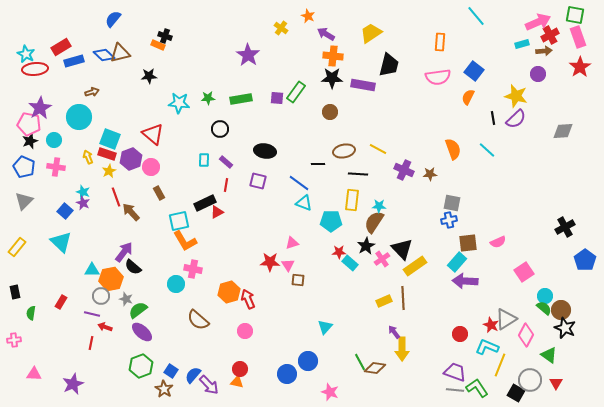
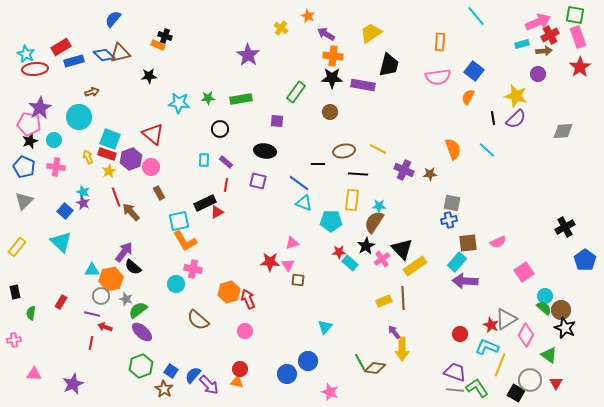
purple square at (277, 98): moved 23 px down
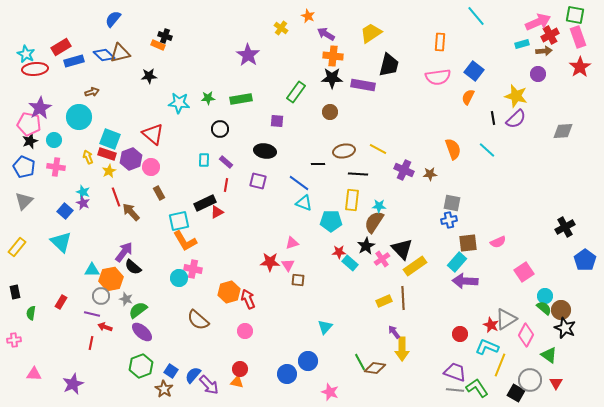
cyan circle at (176, 284): moved 3 px right, 6 px up
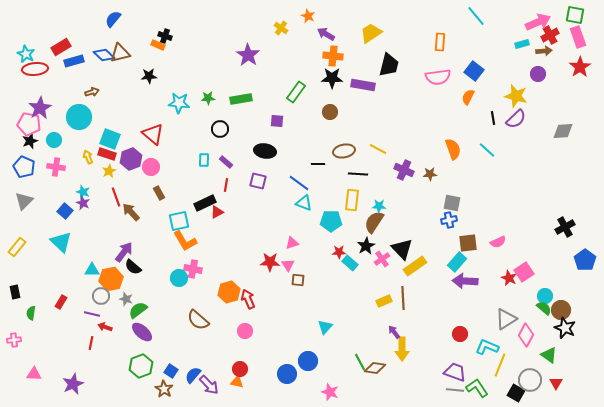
red star at (491, 325): moved 18 px right, 47 px up
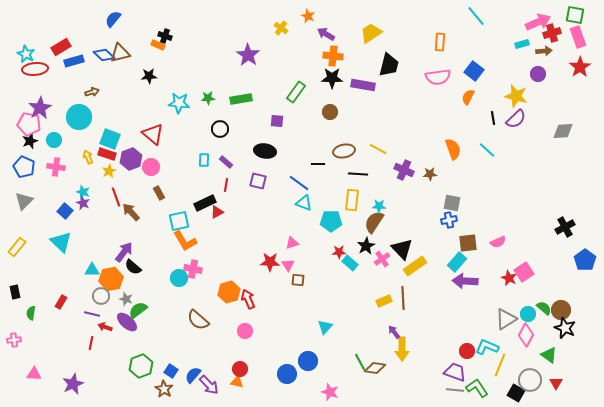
red cross at (550, 35): moved 2 px right, 2 px up; rotated 12 degrees clockwise
cyan circle at (545, 296): moved 17 px left, 18 px down
purple ellipse at (142, 332): moved 15 px left, 10 px up
red circle at (460, 334): moved 7 px right, 17 px down
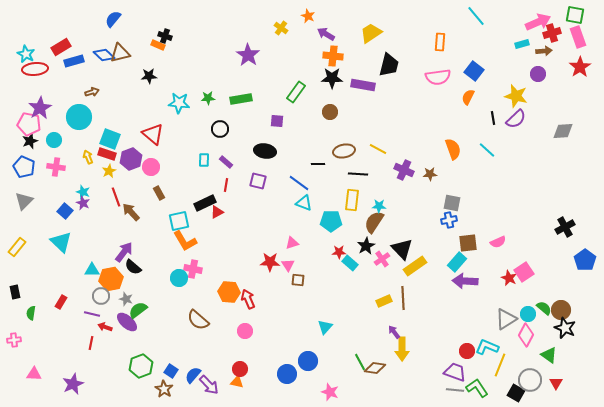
orange hexagon at (229, 292): rotated 20 degrees clockwise
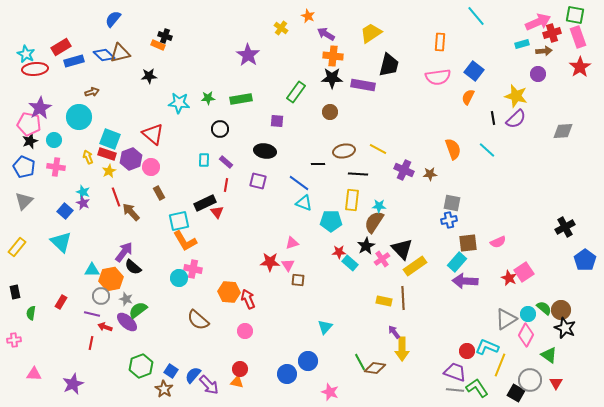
red triangle at (217, 212): rotated 40 degrees counterclockwise
yellow rectangle at (384, 301): rotated 35 degrees clockwise
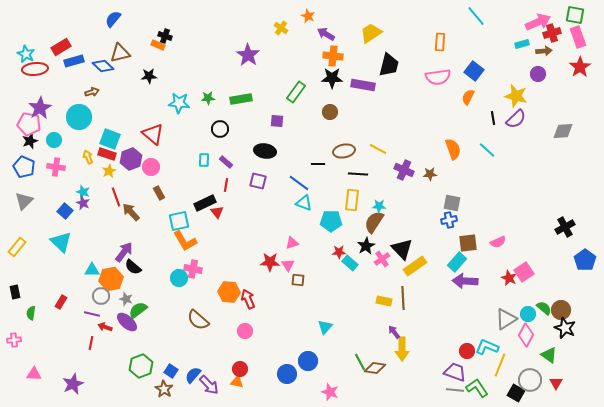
blue diamond at (104, 55): moved 1 px left, 11 px down
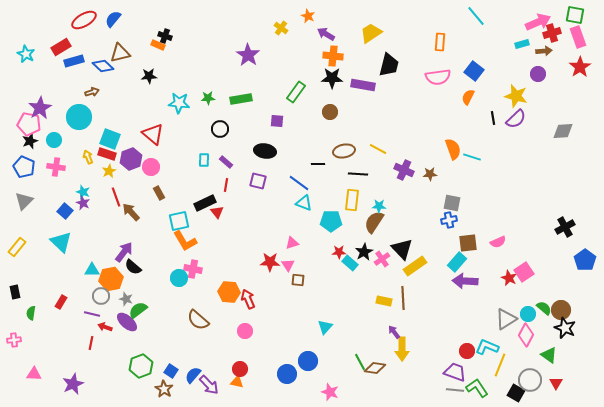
red ellipse at (35, 69): moved 49 px right, 49 px up; rotated 25 degrees counterclockwise
cyan line at (487, 150): moved 15 px left, 7 px down; rotated 24 degrees counterclockwise
black star at (366, 246): moved 2 px left, 6 px down
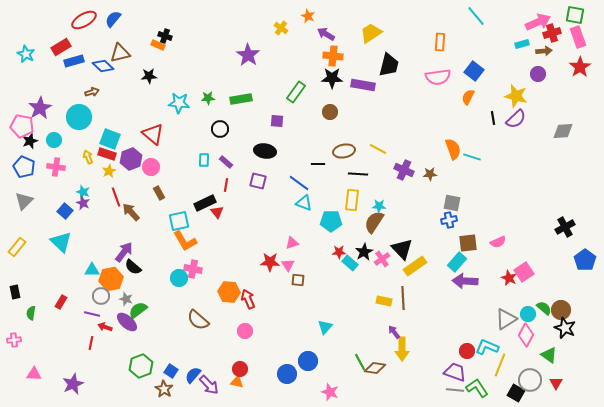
pink pentagon at (29, 124): moved 7 px left, 2 px down
